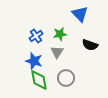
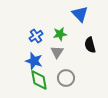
black semicircle: rotated 56 degrees clockwise
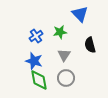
green star: moved 2 px up
gray triangle: moved 7 px right, 3 px down
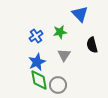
black semicircle: moved 2 px right
blue star: moved 3 px right, 1 px down; rotated 30 degrees clockwise
gray circle: moved 8 px left, 7 px down
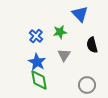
blue cross: rotated 16 degrees counterclockwise
blue star: rotated 18 degrees counterclockwise
gray circle: moved 29 px right
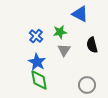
blue triangle: rotated 18 degrees counterclockwise
gray triangle: moved 5 px up
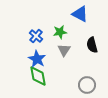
blue star: moved 3 px up
green diamond: moved 1 px left, 4 px up
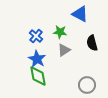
green star: rotated 16 degrees clockwise
black semicircle: moved 2 px up
gray triangle: rotated 24 degrees clockwise
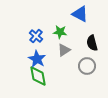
gray circle: moved 19 px up
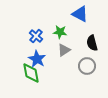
green diamond: moved 7 px left, 3 px up
